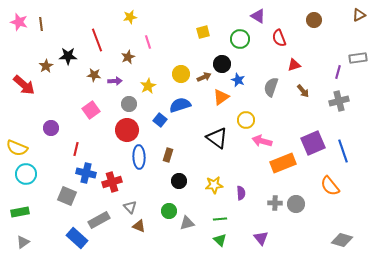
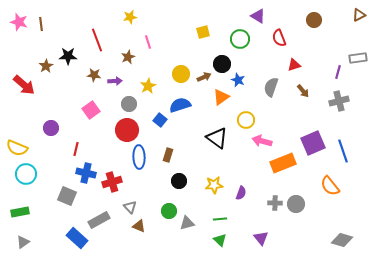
purple semicircle at (241, 193): rotated 24 degrees clockwise
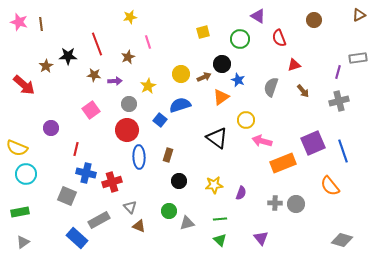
red line at (97, 40): moved 4 px down
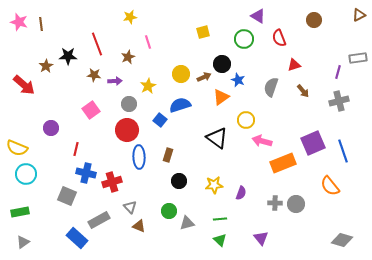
green circle at (240, 39): moved 4 px right
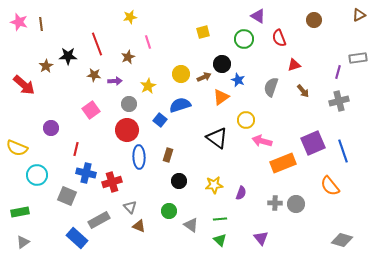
cyan circle at (26, 174): moved 11 px right, 1 px down
gray triangle at (187, 223): moved 4 px right, 2 px down; rotated 49 degrees clockwise
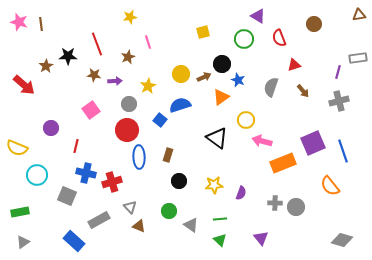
brown triangle at (359, 15): rotated 16 degrees clockwise
brown circle at (314, 20): moved 4 px down
red line at (76, 149): moved 3 px up
gray circle at (296, 204): moved 3 px down
blue rectangle at (77, 238): moved 3 px left, 3 px down
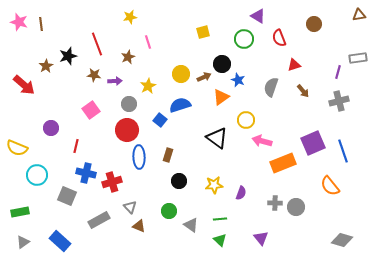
black star at (68, 56): rotated 18 degrees counterclockwise
blue rectangle at (74, 241): moved 14 px left
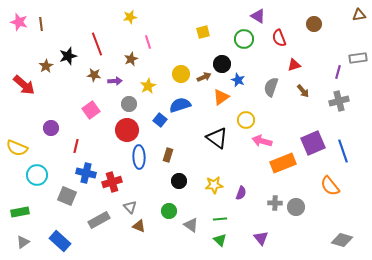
brown star at (128, 57): moved 3 px right, 2 px down
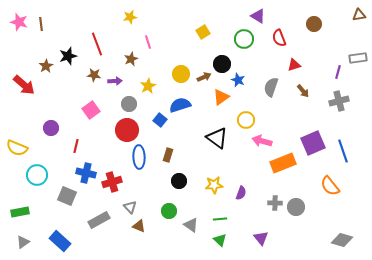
yellow square at (203, 32): rotated 16 degrees counterclockwise
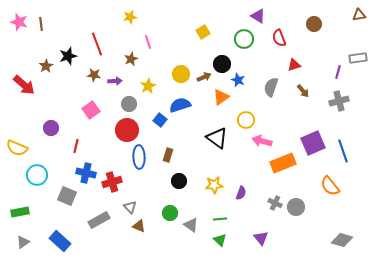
gray cross at (275, 203): rotated 24 degrees clockwise
green circle at (169, 211): moved 1 px right, 2 px down
